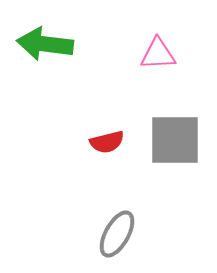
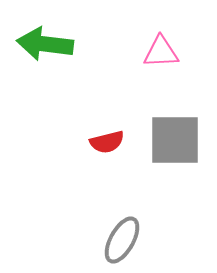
pink triangle: moved 3 px right, 2 px up
gray ellipse: moved 5 px right, 6 px down
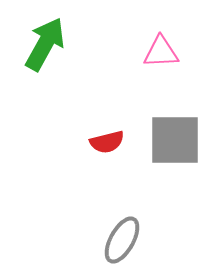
green arrow: rotated 112 degrees clockwise
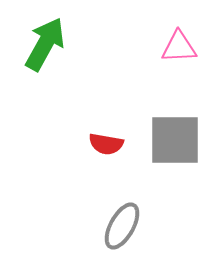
pink triangle: moved 18 px right, 5 px up
red semicircle: moved 1 px left, 2 px down; rotated 24 degrees clockwise
gray ellipse: moved 14 px up
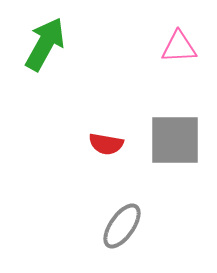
gray ellipse: rotated 6 degrees clockwise
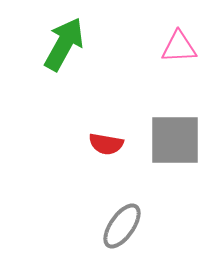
green arrow: moved 19 px right
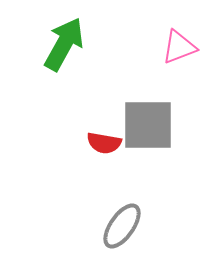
pink triangle: rotated 18 degrees counterclockwise
gray square: moved 27 px left, 15 px up
red semicircle: moved 2 px left, 1 px up
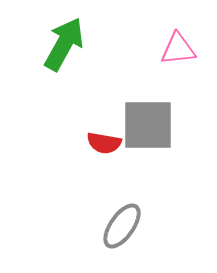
pink triangle: moved 1 px left, 2 px down; rotated 15 degrees clockwise
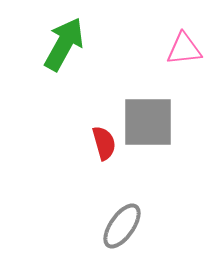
pink triangle: moved 6 px right
gray square: moved 3 px up
red semicircle: rotated 116 degrees counterclockwise
